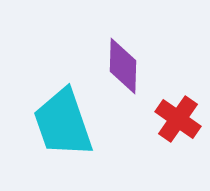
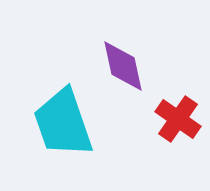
purple diamond: rotated 14 degrees counterclockwise
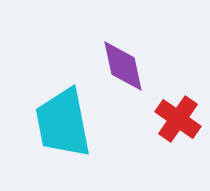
cyan trapezoid: rotated 8 degrees clockwise
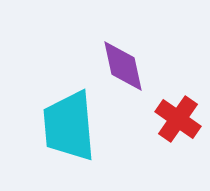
cyan trapezoid: moved 6 px right, 3 px down; rotated 6 degrees clockwise
